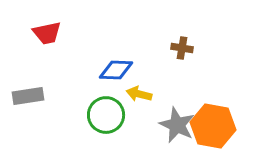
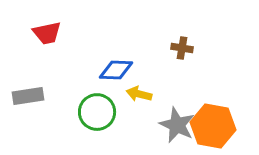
green circle: moved 9 px left, 3 px up
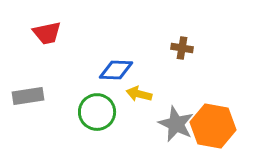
gray star: moved 1 px left, 1 px up
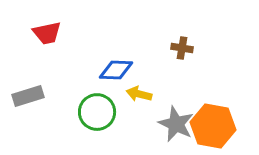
gray rectangle: rotated 8 degrees counterclockwise
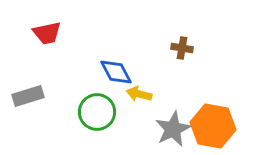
blue diamond: moved 2 px down; rotated 60 degrees clockwise
gray star: moved 3 px left, 5 px down; rotated 21 degrees clockwise
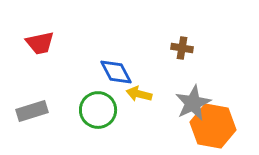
red trapezoid: moved 7 px left, 10 px down
gray rectangle: moved 4 px right, 15 px down
green circle: moved 1 px right, 2 px up
gray star: moved 20 px right, 26 px up
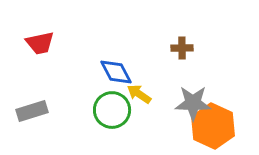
brown cross: rotated 10 degrees counterclockwise
yellow arrow: rotated 20 degrees clockwise
gray star: rotated 27 degrees clockwise
green circle: moved 14 px right
orange hexagon: rotated 15 degrees clockwise
